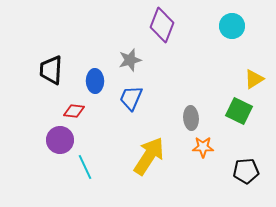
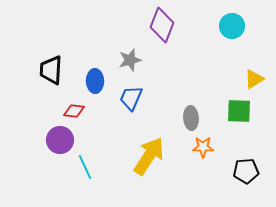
green square: rotated 24 degrees counterclockwise
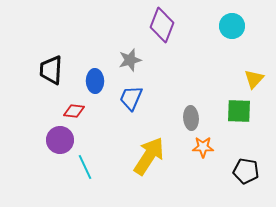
yellow triangle: rotated 15 degrees counterclockwise
black pentagon: rotated 15 degrees clockwise
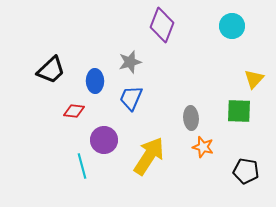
gray star: moved 2 px down
black trapezoid: rotated 136 degrees counterclockwise
purple circle: moved 44 px right
orange star: rotated 15 degrees clockwise
cyan line: moved 3 px left, 1 px up; rotated 10 degrees clockwise
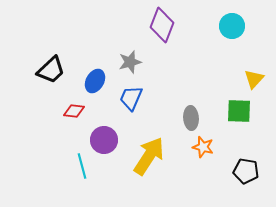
blue ellipse: rotated 30 degrees clockwise
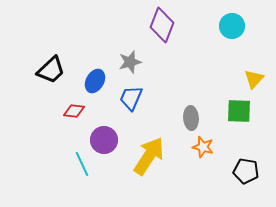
cyan line: moved 2 px up; rotated 10 degrees counterclockwise
